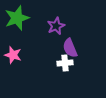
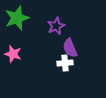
pink star: moved 1 px up
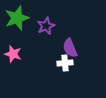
purple star: moved 10 px left
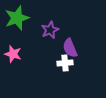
purple star: moved 4 px right, 4 px down
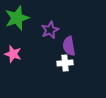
purple semicircle: moved 1 px left, 2 px up; rotated 12 degrees clockwise
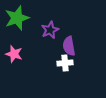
pink star: moved 1 px right
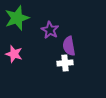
purple star: rotated 18 degrees counterclockwise
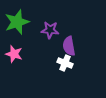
green star: moved 4 px down
purple star: rotated 24 degrees counterclockwise
white cross: rotated 28 degrees clockwise
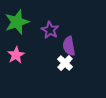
purple star: rotated 24 degrees clockwise
pink star: moved 2 px right, 1 px down; rotated 24 degrees clockwise
white cross: rotated 21 degrees clockwise
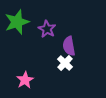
purple star: moved 3 px left, 1 px up
pink star: moved 9 px right, 25 px down
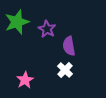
white cross: moved 7 px down
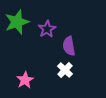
purple star: rotated 12 degrees clockwise
